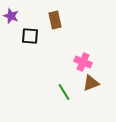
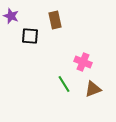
brown triangle: moved 2 px right, 6 px down
green line: moved 8 px up
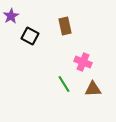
purple star: rotated 21 degrees clockwise
brown rectangle: moved 10 px right, 6 px down
black square: rotated 24 degrees clockwise
brown triangle: rotated 18 degrees clockwise
